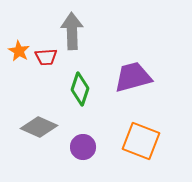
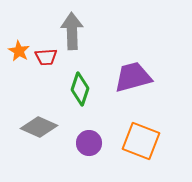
purple circle: moved 6 px right, 4 px up
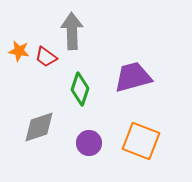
orange star: rotated 20 degrees counterclockwise
red trapezoid: rotated 40 degrees clockwise
gray diamond: rotated 42 degrees counterclockwise
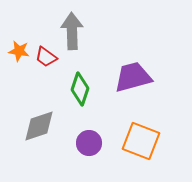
gray diamond: moved 1 px up
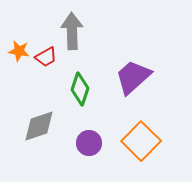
red trapezoid: rotated 65 degrees counterclockwise
purple trapezoid: rotated 27 degrees counterclockwise
orange square: rotated 24 degrees clockwise
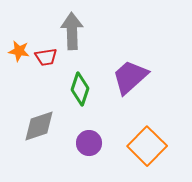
red trapezoid: rotated 20 degrees clockwise
purple trapezoid: moved 3 px left
orange square: moved 6 px right, 5 px down
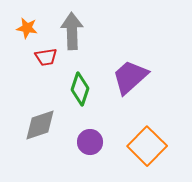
orange star: moved 8 px right, 23 px up
gray diamond: moved 1 px right, 1 px up
purple circle: moved 1 px right, 1 px up
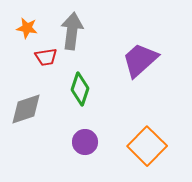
gray arrow: rotated 9 degrees clockwise
purple trapezoid: moved 10 px right, 17 px up
gray diamond: moved 14 px left, 16 px up
purple circle: moved 5 px left
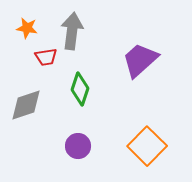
gray diamond: moved 4 px up
purple circle: moved 7 px left, 4 px down
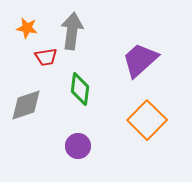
green diamond: rotated 12 degrees counterclockwise
orange square: moved 26 px up
